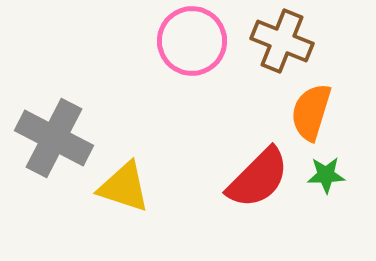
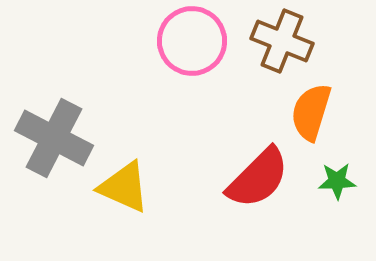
green star: moved 11 px right, 6 px down
yellow triangle: rotated 6 degrees clockwise
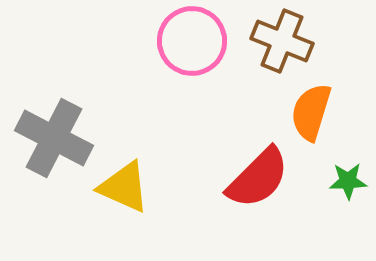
green star: moved 11 px right
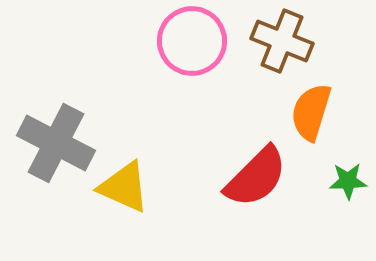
gray cross: moved 2 px right, 5 px down
red semicircle: moved 2 px left, 1 px up
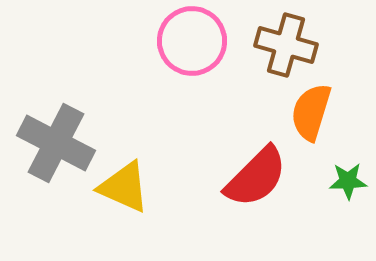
brown cross: moved 4 px right, 4 px down; rotated 6 degrees counterclockwise
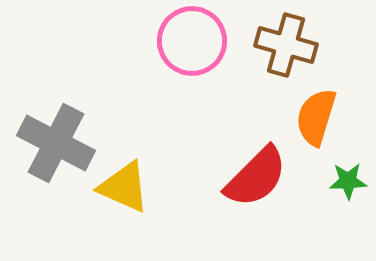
orange semicircle: moved 5 px right, 5 px down
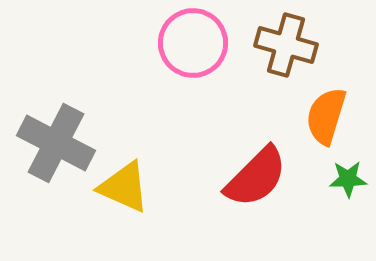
pink circle: moved 1 px right, 2 px down
orange semicircle: moved 10 px right, 1 px up
green star: moved 2 px up
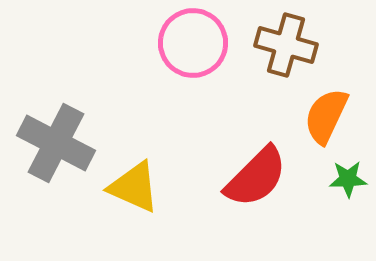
orange semicircle: rotated 8 degrees clockwise
yellow triangle: moved 10 px right
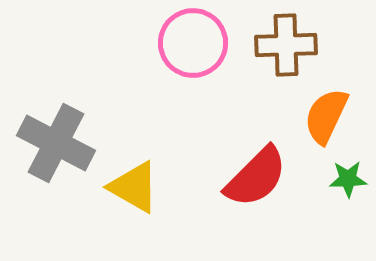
brown cross: rotated 18 degrees counterclockwise
yellow triangle: rotated 6 degrees clockwise
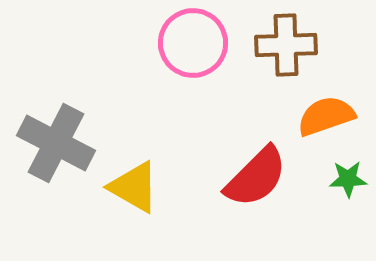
orange semicircle: rotated 46 degrees clockwise
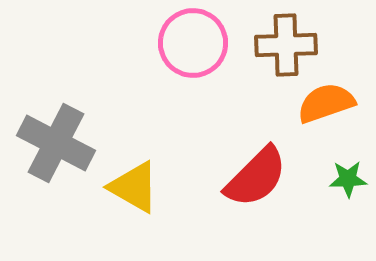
orange semicircle: moved 13 px up
